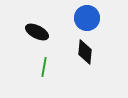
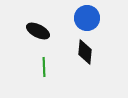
black ellipse: moved 1 px right, 1 px up
green line: rotated 12 degrees counterclockwise
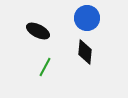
green line: moved 1 px right; rotated 30 degrees clockwise
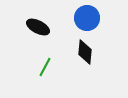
black ellipse: moved 4 px up
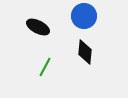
blue circle: moved 3 px left, 2 px up
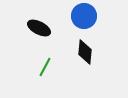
black ellipse: moved 1 px right, 1 px down
